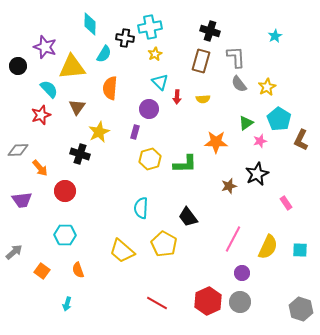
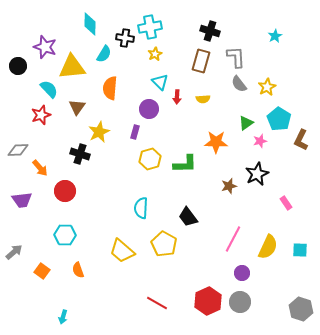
cyan arrow at (67, 304): moved 4 px left, 13 px down
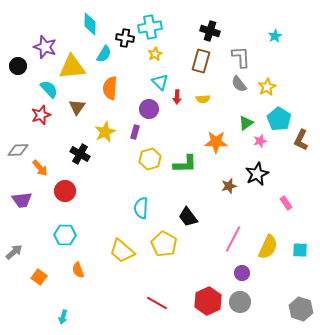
gray L-shape at (236, 57): moved 5 px right
yellow star at (99, 132): moved 6 px right
black cross at (80, 154): rotated 12 degrees clockwise
orange square at (42, 271): moved 3 px left, 6 px down
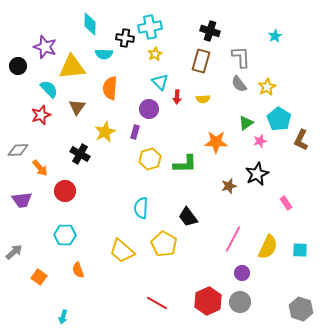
cyan semicircle at (104, 54): rotated 60 degrees clockwise
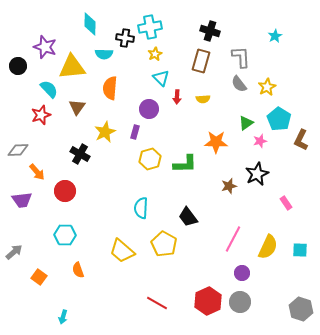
cyan triangle at (160, 82): moved 1 px right, 4 px up
orange arrow at (40, 168): moved 3 px left, 4 px down
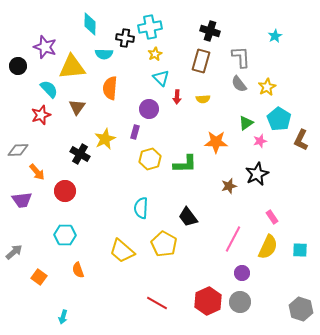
yellow star at (105, 132): moved 7 px down
pink rectangle at (286, 203): moved 14 px left, 14 px down
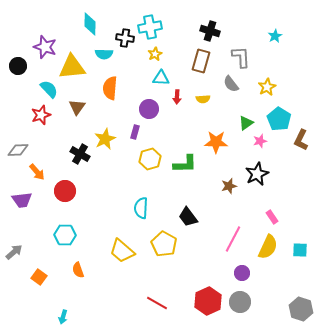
cyan triangle at (161, 78): rotated 42 degrees counterclockwise
gray semicircle at (239, 84): moved 8 px left
